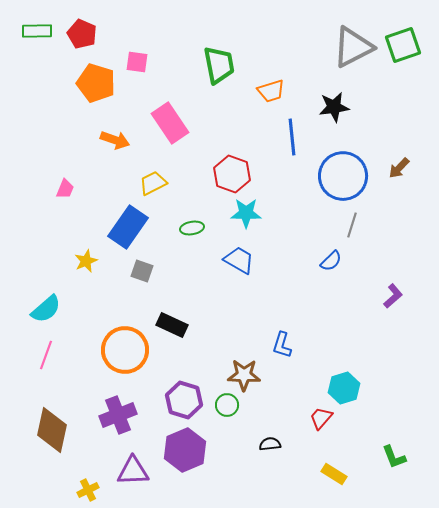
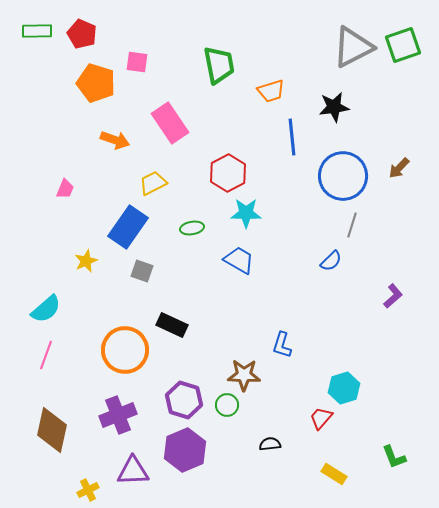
red hexagon at (232, 174): moved 4 px left, 1 px up; rotated 12 degrees clockwise
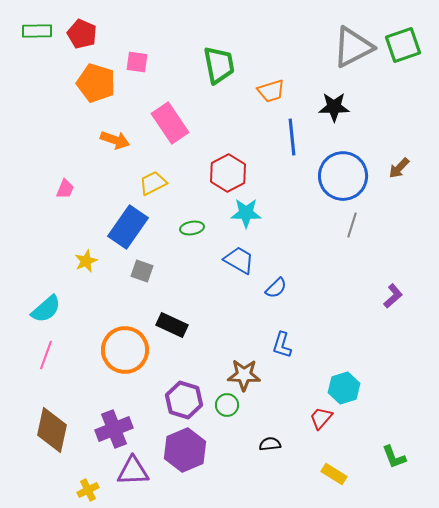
black star at (334, 107): rotated 8 degrees clockwise
blue semicircle at (331, 261): moved 55 px left, 27 px down
purple cross at (118, 415): moved 4 px left, 14 px down
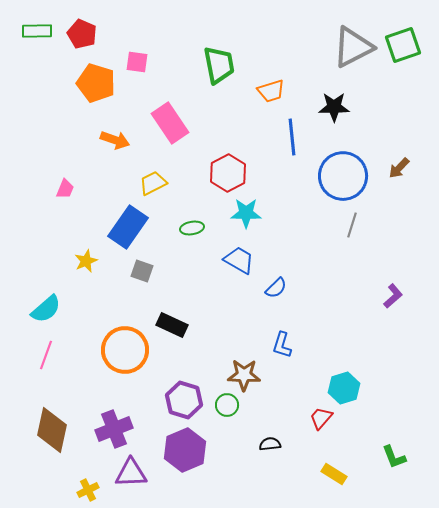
purple triangle at (133, 471): moved 2 px left, 2 px down
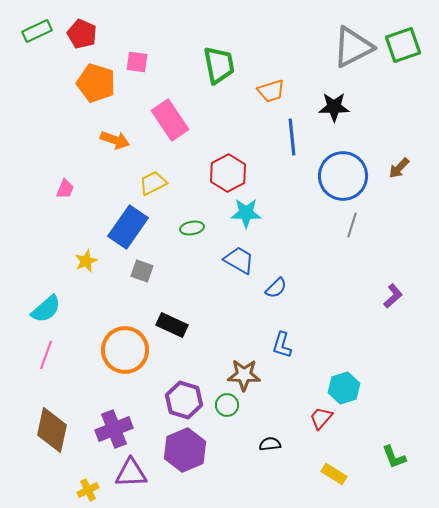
green rectangle at (37, 31): rotated 24 degrees counterclockwise
pink rectangle at (170, 123): moved 3 px up
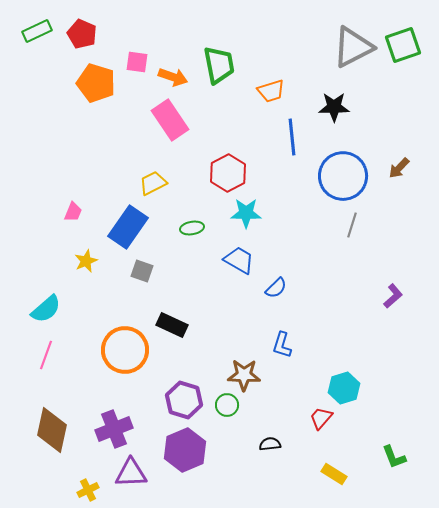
orange arrow at (115, 140): moved 58 px right, 63 px up
pink trapezoid at (65, 189): moved 8 px right, 23 px down
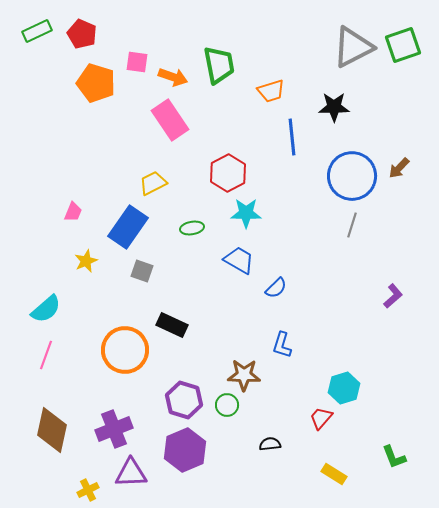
blue circle at (343, 176): moved 9 px right
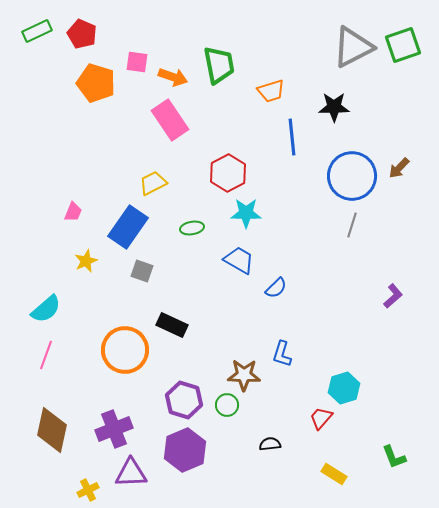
blue L-shape at (282, 345): moved 9 px down
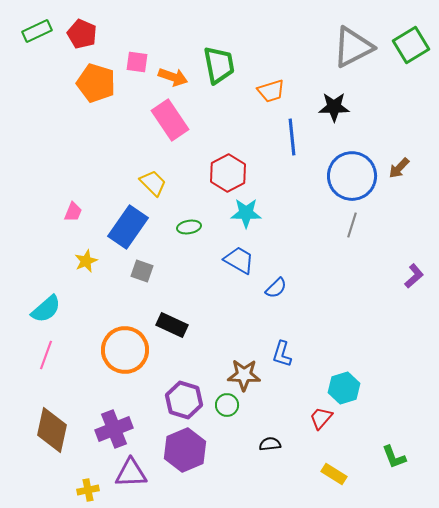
green square at (403, 45): moved 8 px right; rotated 12 degrees counterclockwise
yellow trapezoid at (153, 183): rotated 72 degrees clockwise
green ellipse at (192, 228): moved 3 px left, 1 px up
purple L-shape at (393, 296): moved 21 px right, 20 px up
yellow cross at (88, 490): rotated 15 degrees clockwise
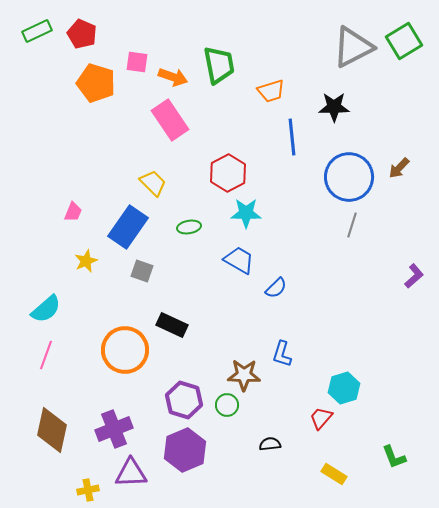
green square at (411, 45): moved 7 px left, 4 px up
blue circle at (352, 176): moved 3 px left, 1 px down
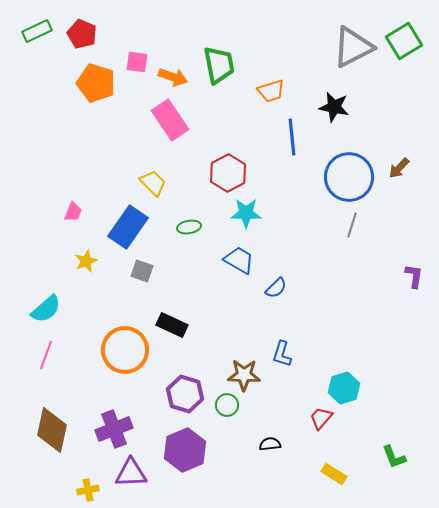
black star at (334, 107): rotated 12 degrees clockwise
purple L-shape at (414, 276): rotated 40 degrees counterclockwise
purple hexagon at (184, 400): moved 1 px right, 6 px up
